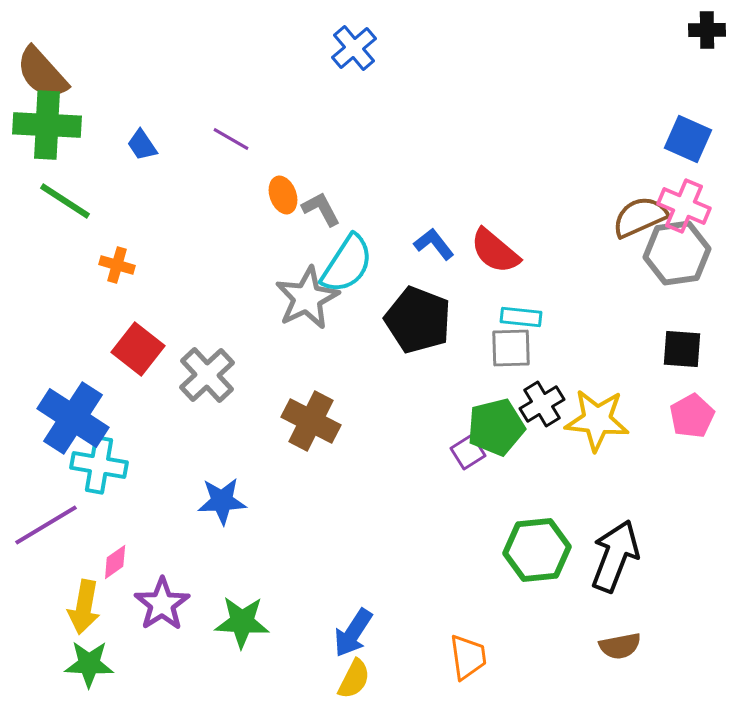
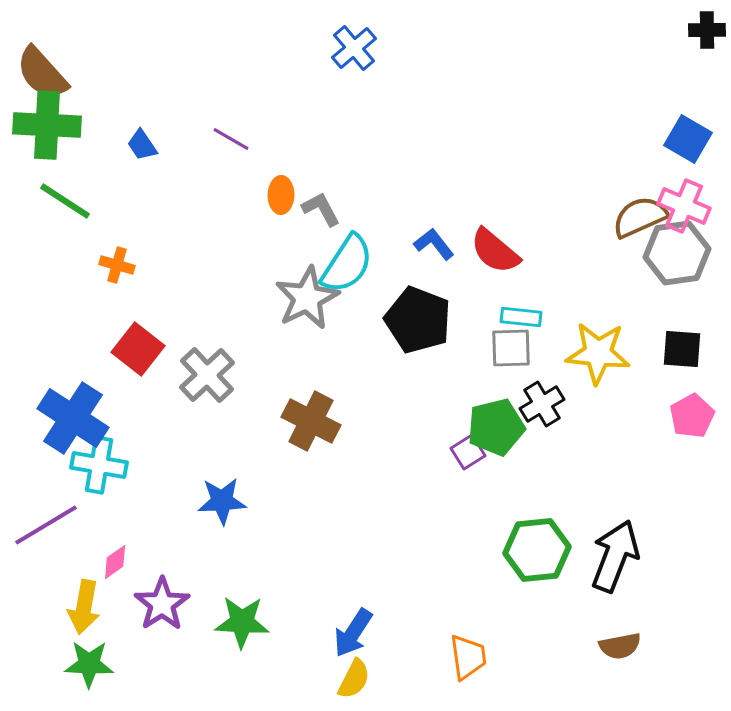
blue square at (688, 139): rotated 6 degrees clockwise
orange ellipse at (283, 195): moved 2 px left; rotated 21 degrees clockwise
yellow star at (597, 420): moved 1 px right, 67 px up
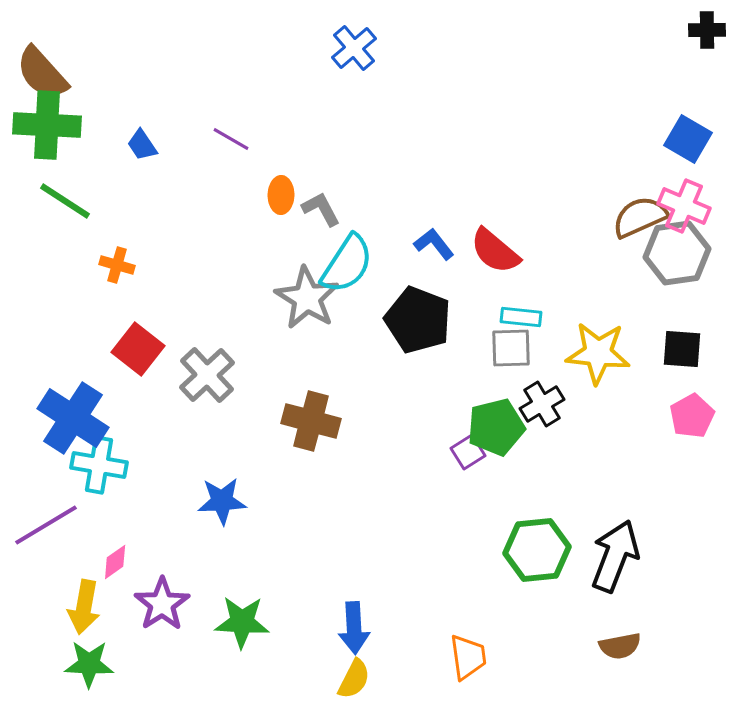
gray star at (307, 298): rotated 14 degrees counterclockwise
brown cross at (311, 421): rotated 12 degrees counterclockwise
blue arrow at (353, 633): moved 1 px right, 5 px up; rotated 36 degrees counterclockwise
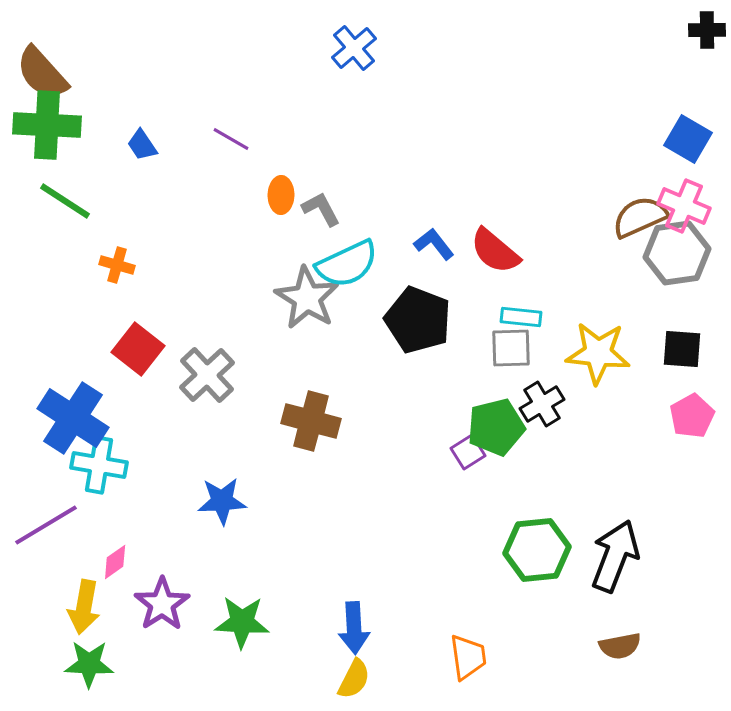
cyan semicircle at (347, 264): rotated 32 degrees clockwise
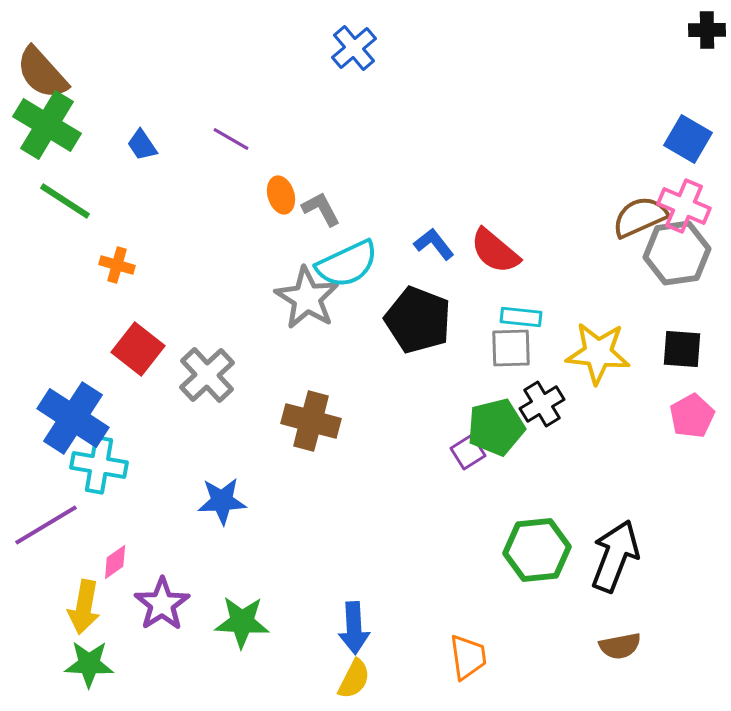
green cross at (47, 125): rotated 28 degrees clockwise
orange ellipse at (281, 195): rotated 18 degrees counterclockwise
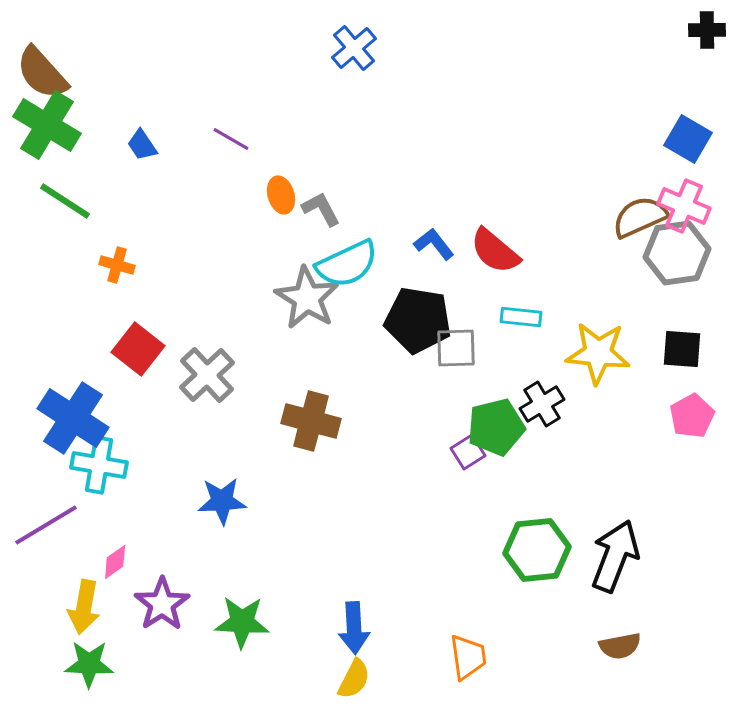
black pentagon at (418, 320): rotated 12 degrees counterclockwise
gray square at (511, 348): moved 55 px left
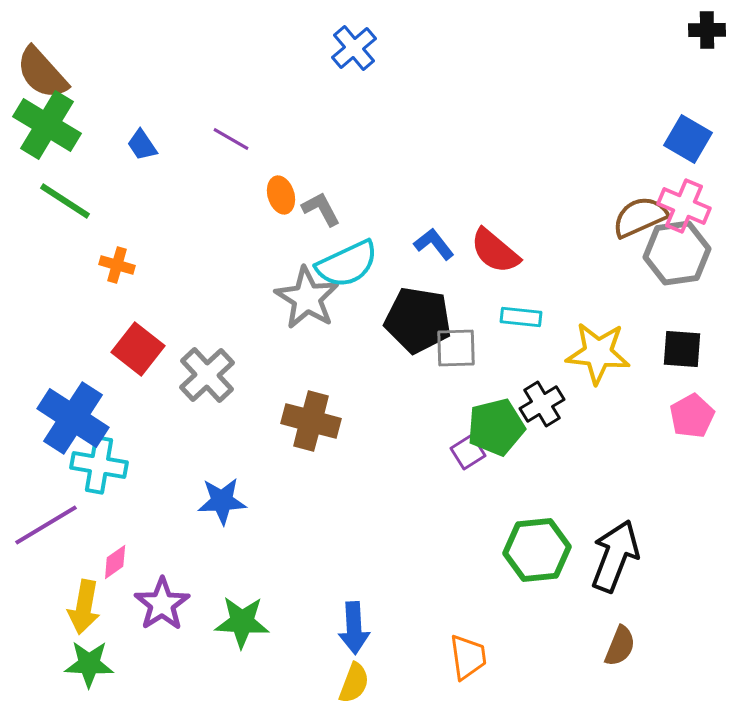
brown semicircle at (620, 646): rotated 57 degrees counterclockwise
yellow semicircle at (354, 679): moved 4 px down; rotated 6 degrees counterclockwise
